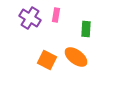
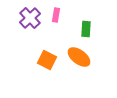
purple cross: rotated 15 degrees clockwise
orange ellipse: moved 3 px right
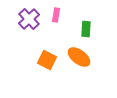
purple cross: moved 1 px left, 1 px down
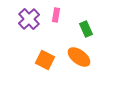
green rectangle: rotated 28 degrees counterclockwise
orange square: moved 2 px left
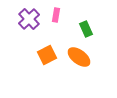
orange square: moved 2 px right, 5 px up; rotated 36 degrees clockwise
